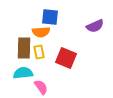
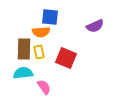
brown rectangle: moved 1 px down
pink semicircle: moved 3 px right
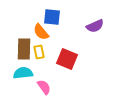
blue square: moved 2 px right
orange semicircle: rotated 54 degrees clockwise
red square: moved 1 px right, 1 px down
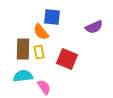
purple semicircle: moved 1 px left, 1 px down
brown rectangle: moved 1 px left
cyan semicircle: moved 3 px down
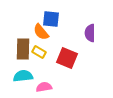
blue square: moved 1 px left, 2 px down
purple semicircle: moved 4 px left, 6 px down; rotated 114 degrees clockwise
yellow rectangle: rotated 48 degrees counterclockwise
red square: moved 1 px up
pink semicircle: rotated 63 degrees counterclockwise
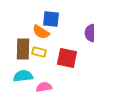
orange semicircle: rotated 18 degrees counterclockwise
yellow rectangle: rotated 16 degrees counterclockwise
red square: rotated 10 degrees counterclockwise
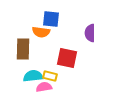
orange semicircle: rotated 24 degrees counterclockwise
yellow rectangle: moved 11 px right, 24 px down
cyan semicircle: moved 10 px right
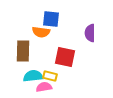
brown rectangle: moved 2 px down
red square: moved 2 px left, 1 px up
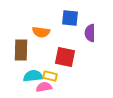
blue square: moved 19 px right, 1 px up
brown rectangle: moved 2 px left, 1 px up
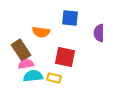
purple semicircle: moved 9 px right
brown rectangle: rotated 35 degrees counterclockwise
yellow rectangle: moved 4 px right, 2 px down
pink semicircle: moved 18 px left, 23 px up
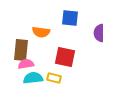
brown rectangle: rotated 40 degrees clockwise
cyan semicircle: moved 2 px down
